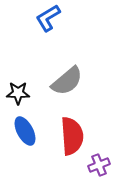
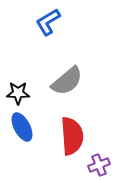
blue L-shape: moved 4 px down
blue ellipse: moved 3 px left, 4 px up
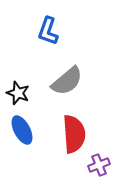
blue L-shape: moved 9 px down; rotated 40 degrees counterclockwise
black star: rotated 20 degrees clockwise
blue ellipse: moved 3 px down
red semicircle: moved 2 px right, 2 px up
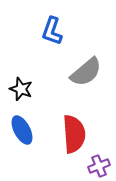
blue L-shape: moved 4 px right
gray semicircle: moved 19 px right, 9 px up
black star: moved 3 px right, 4 px up
purple cross: moved 1 px down
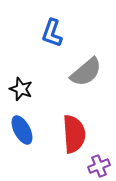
blue L-shape: moved 2 px down
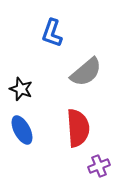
red semicircle: moved 4 px right, 6 px up
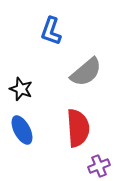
blue L-shape: moved 1 px left, 2 px up
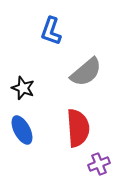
black star: moved 2 px right, 1 px up
purple cross: moved 2 px up
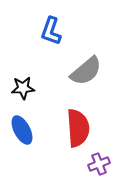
gray semicircle: moved 1 px up
black star: rotated 25 degrees counterclockwise
